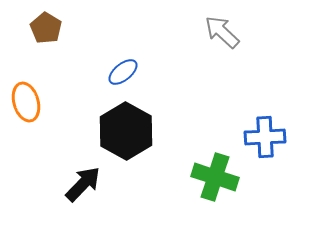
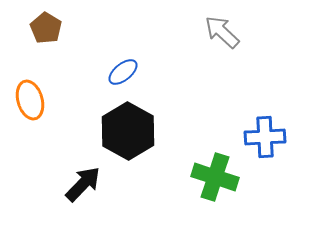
orange ellipse: moved 4 px right, 2 px up
black hexagon: moved 2 px right
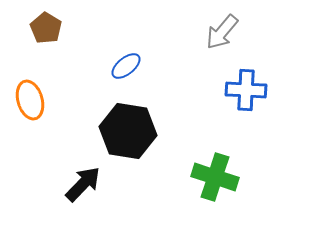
gray arrow: rotated 93 degrees counterclockwise
blue ellipse: moved 3 px right, 6 px up
black hexagon: rotated 20 degrees counterclockwise
blue cross: moved 19 px left, 47 px up; rotated 6 degrees clockwise
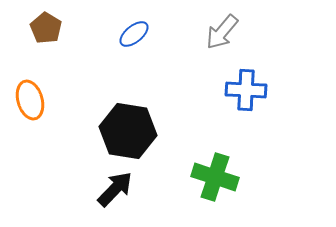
blue ellipse: moved 8 px right, 32 px up
black arrow: moved 32 px right, 5 px down
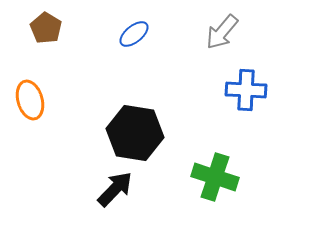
black hexagon: moved 7 px right, 2 px down
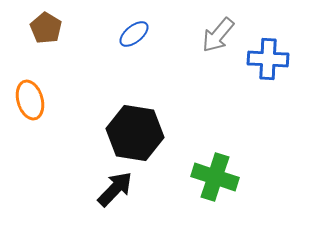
gray arrow: moved 4 px left, 3 px down
blue cross: moved 22 px right, 31 px up
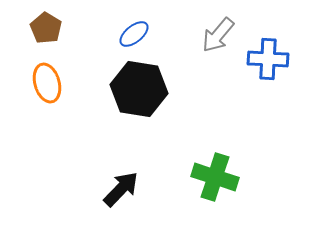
orange ellipse: moved 17 px right, 17 px up
black hexagon: moved 4 px right, 44 px up
black arrow: moved 6 px right
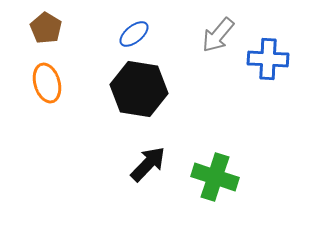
black arrow: moved 27 px right, 25 px up
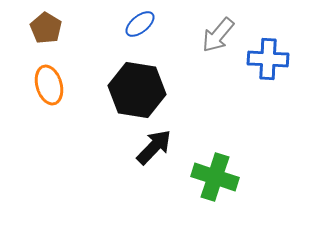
blue ellipse: moved 6 px right, 10 px up
orange ellipse: moved 2 px right, 2 px down
black hexagon: moved 2 px left, 1 px down
black arrow: moved 6 px right, 17 px up
